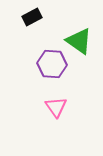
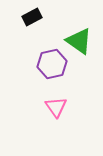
purple hexagon: rotated 16 degrees counterclockwise
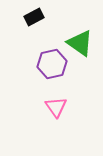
black rectangle: moved 2 px right
green triangle: moved 1 px right, 2 px down
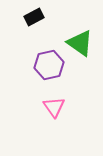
purple hexagon: moved 3 px left, 1 px down
pink triangle: moved 2 px left
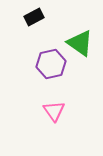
purple hexagon: moved 2 px right, 1 px up
pink triangle: moved 4 px down
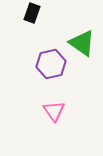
black rectangle: moved 2 px left, 4 px up; rotated 42 degrees counterclockwise
green triangle: moved 2 px right
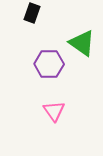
purple hexagon: moved 2 px left; rotated 12 degrees clockwise
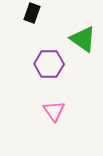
green triangle: moved 1 px right, 4 px up
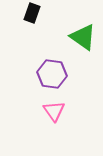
green triangle: moved 2 px up
purple hexagon: moved 3 px right, 10 px down; rotated 8 degrees clockwise
